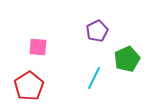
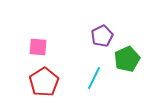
purple pentagon: moved 5 px right, 5 px down
red pentagon: moved 15 px right, 4 px up
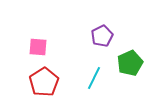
green pentagon: moved 3 px right, 4 px down
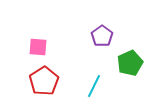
purple pentagon: rotated 10 degrees counterclockwise
cyan line: moved 8 px down
red pentagon: moved 1 px up
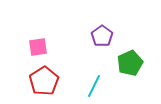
pink square: rotated 12 degrees counterclockwise
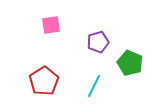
purple pentagon: moved 4 px left, 6 px down; rotated 20 degrees clockwise
pink square: moved 13 px right, 22 px up
green pentagon: rotated 25 degrees counterclockwise
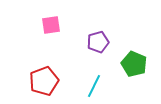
green pentagon: moved 4 px right, 1 px down
red pentagon: rotated 12 degrees clockwise
